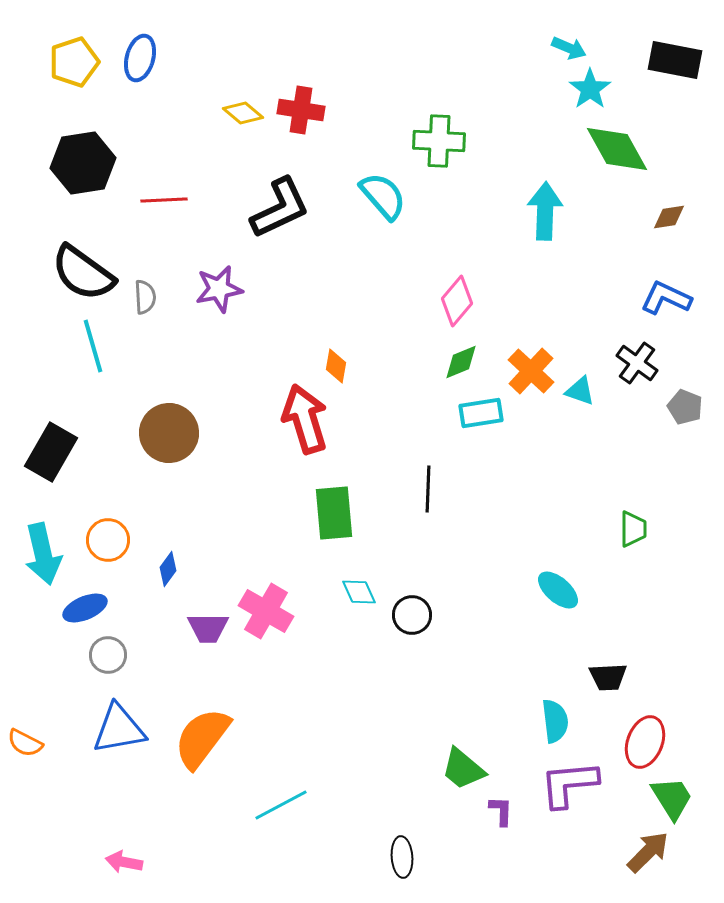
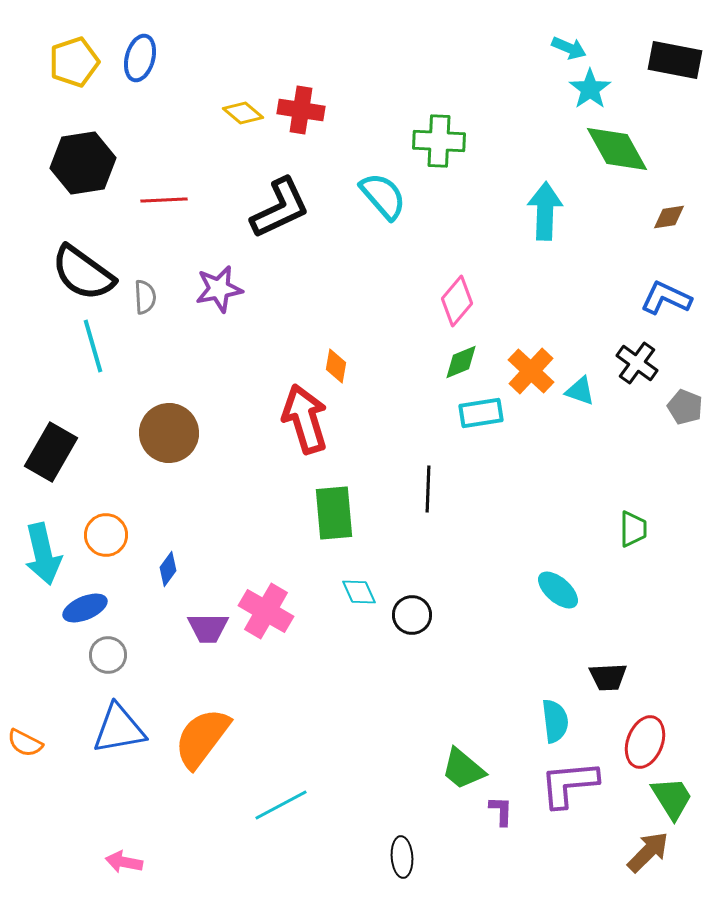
orange circle at (108, 540): moved 2 px left, 5 px up
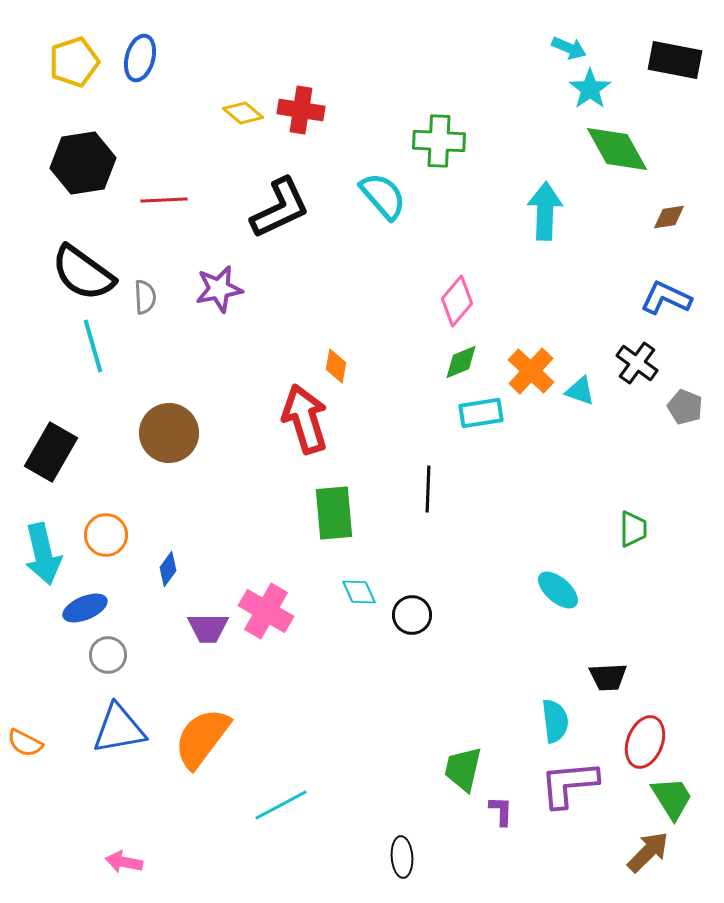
green trapezoid at (463, 769): rotated 63 degrees clockwise
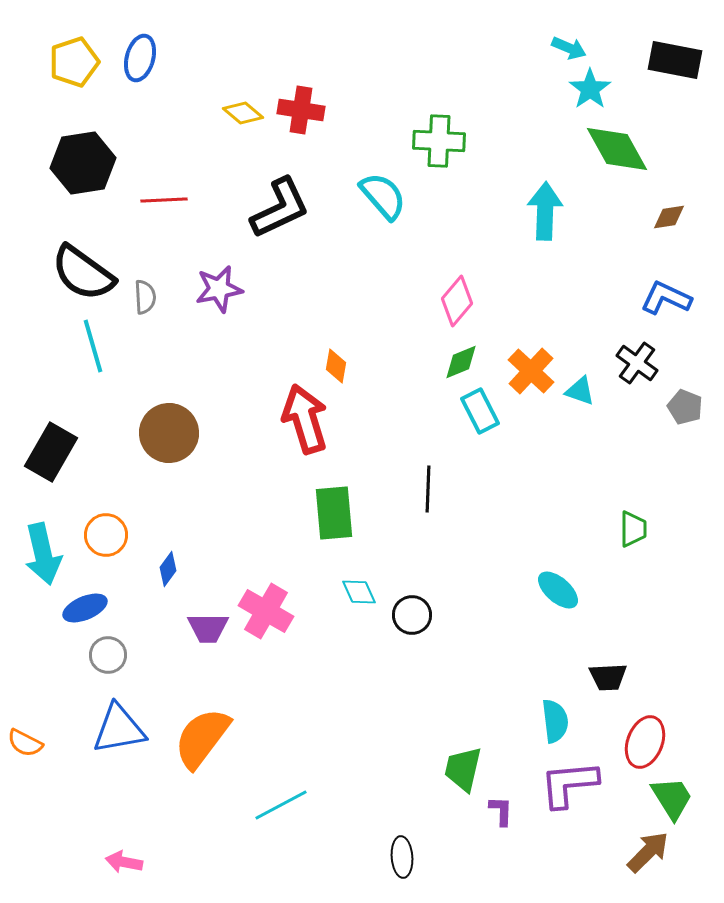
cyan rectangle at (481, 413): moved 1 px left, 2 px up; rotated 72 degrees clockwise
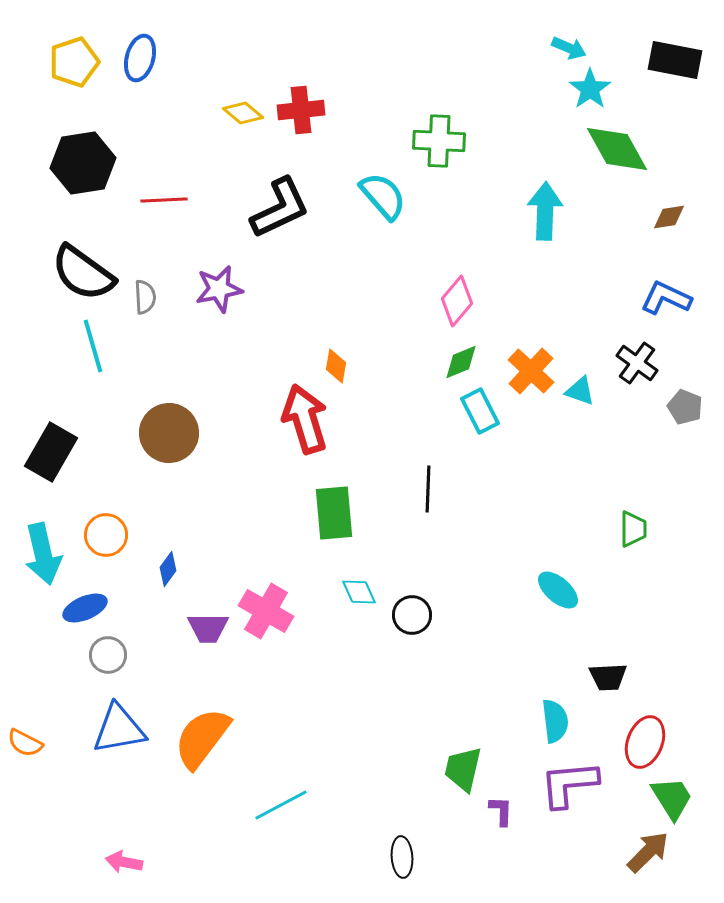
red cross at (301, 110): rotated 15 degrees counterclockwise
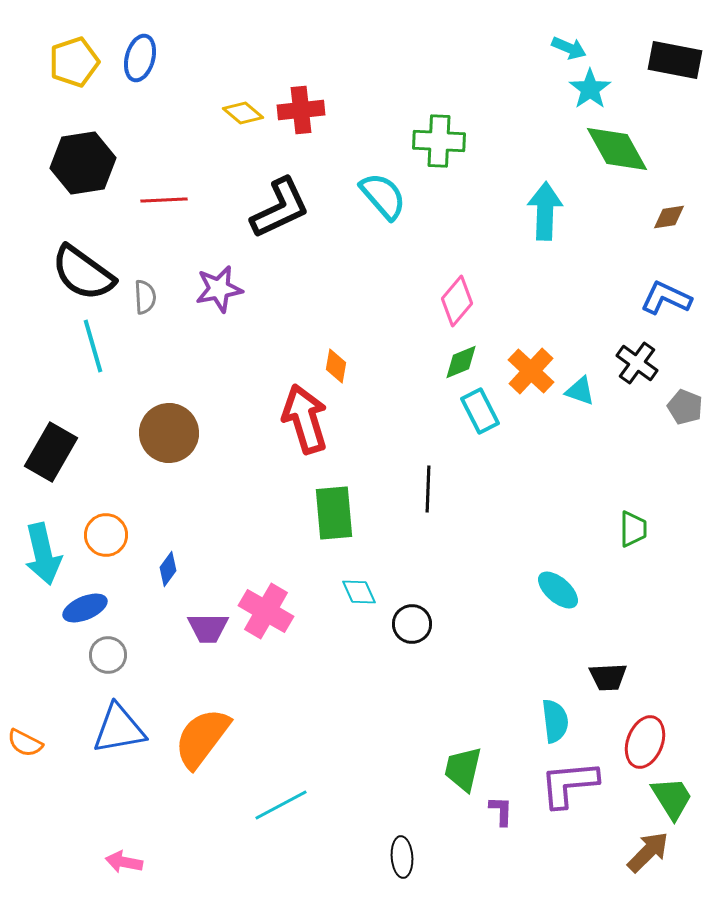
black circle at (412, 615): moved 9 px down
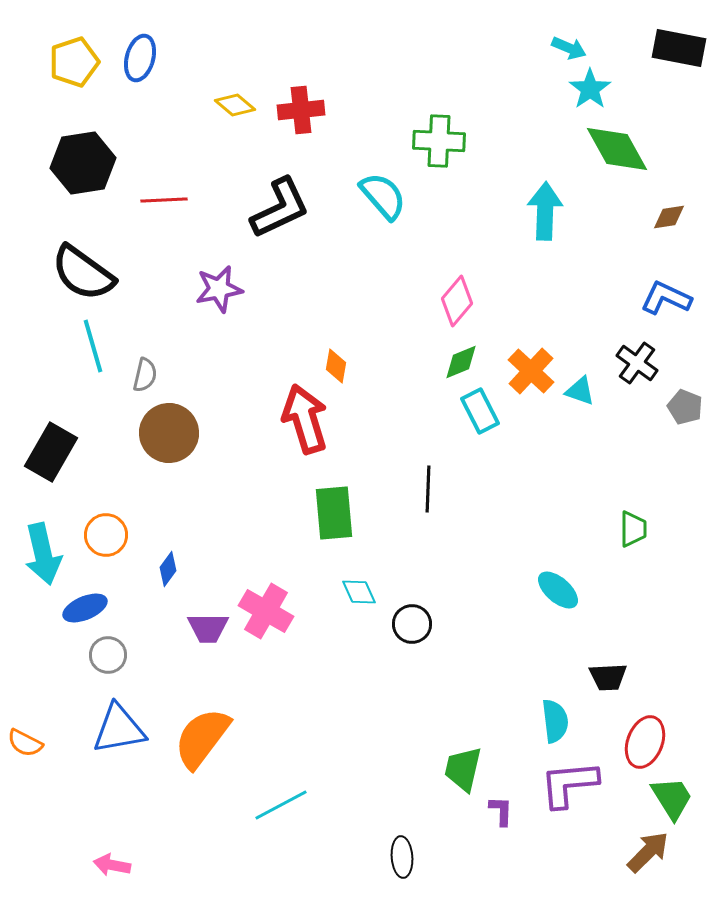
black rectangle at (675, 60): moved 4 px right, 12 px up
yellow diamond at (243, 113): moved 8 px left, 8 px up
gray semicircle at (145, 297): moved 78 px down; rotated 16 degrees clockwise
pink arrow at (124, 862): moved 12 px left, 3 px down
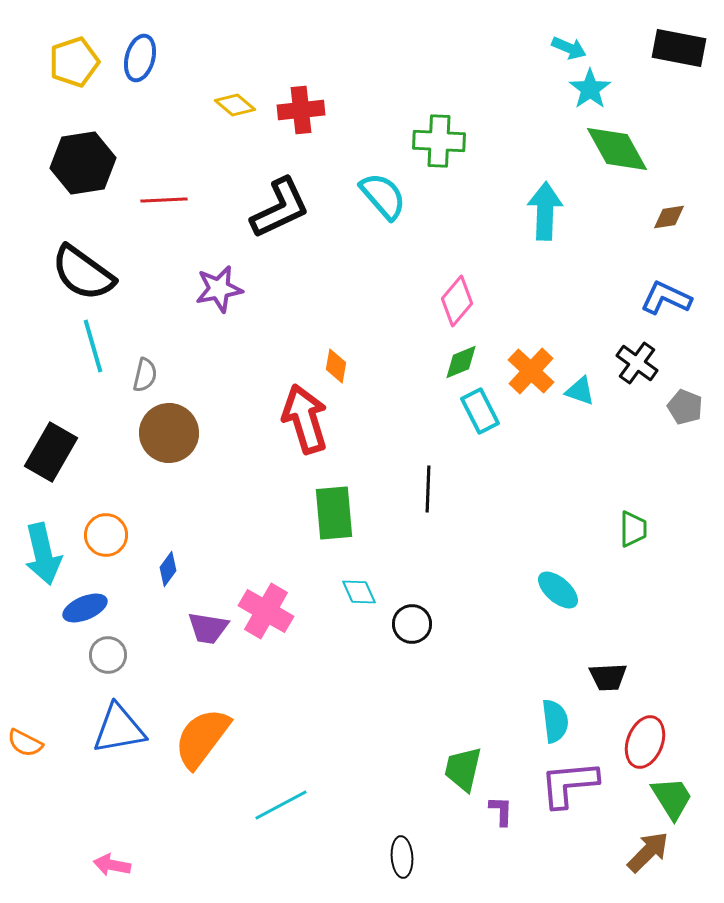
purple trapezoid at (208, 628): rotated 9 degrees clockwise
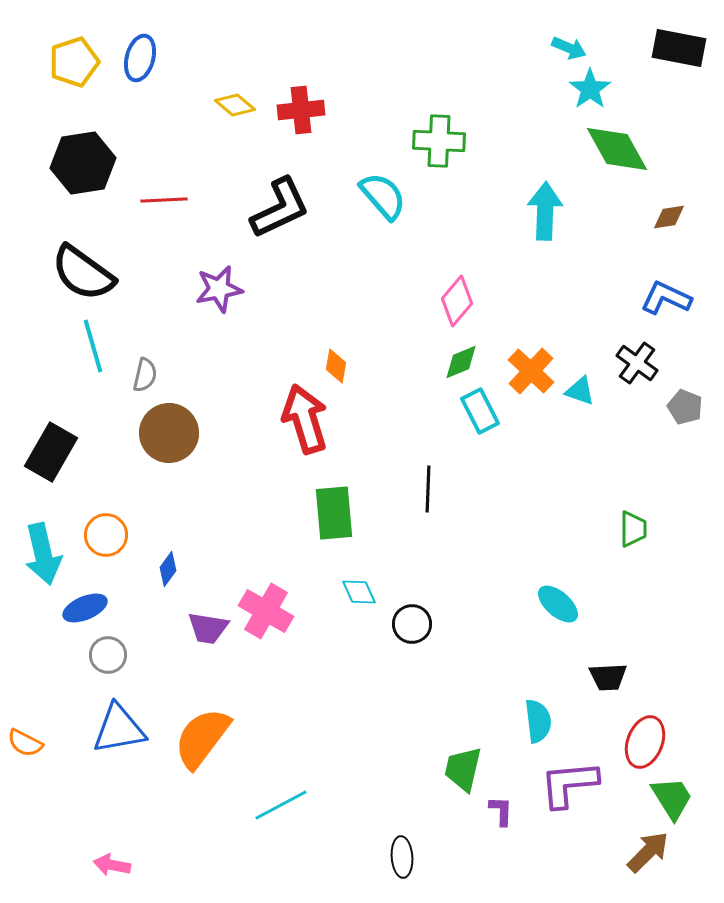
cyan ellipse at (558, 590): moved 14 px down
cyan semicircle at (555, 721): moved 17 px left
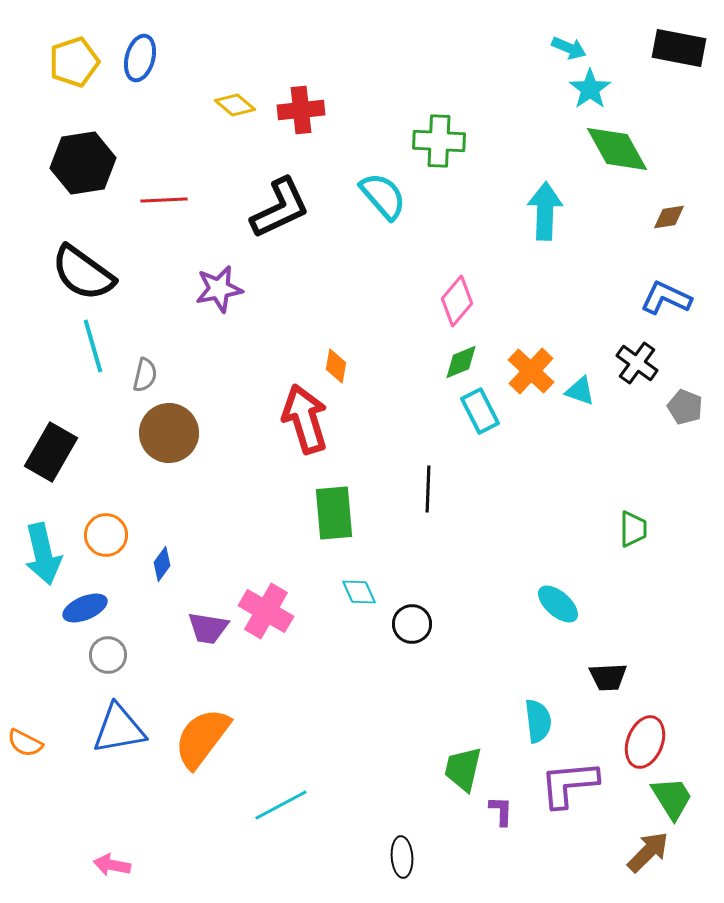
blue diamond at (168, 569): moved 6 px left, 5 px up
